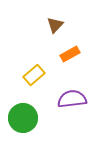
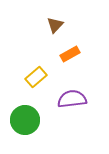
yellow rectangle: moved 2 px right, 2 px down
green circle: moved 2 px right, 2 px down
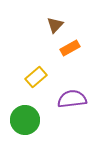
orange rectangle: moved 6 px up
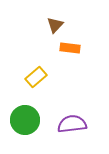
orange rectangle: rotated 36 degrees clockwise
purple semicircle: moved 25 px down
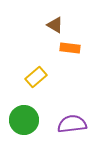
brown triangle: rotated 42 degrees counterclockwise
green circle: moved 1 px left
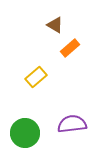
orange rectangle: rotated 48 degrees counterclockwise
green circle: moved 1 px right, 13 px down
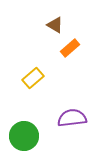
yellow rectangle: moved 3 px left, 1 px down
purple semicircle: moved 6 px up
green circle: moved 1 px left, 3 px down
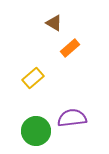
brown triangle: moved 1 px left, 2 px up
green circle: moved 12 px right, 5 px up
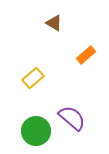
orange rectangle: moved 16 px right, 7 px down
purple semicircle: rotated 48 degrees clockwise
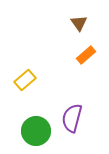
brown triangle: moved 25 px right; rotated 24 degrees clockwise
yellow rectangle: moved 8 px left, 2 px down
purple semicircle: rotated 116 degrees counterclockwise
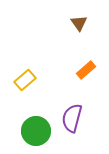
orange rectangle: moved 15 px down
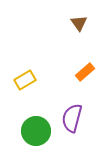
orange rectangle: moved 1 px left, 2 px down
yellow rectangle: rotated 10 degrees clockwise
